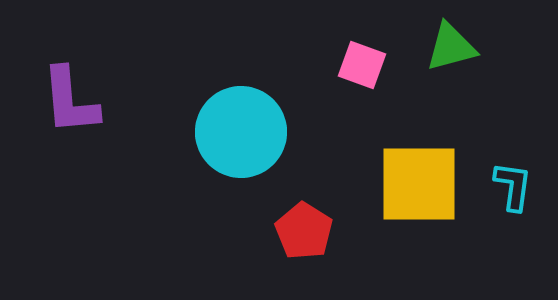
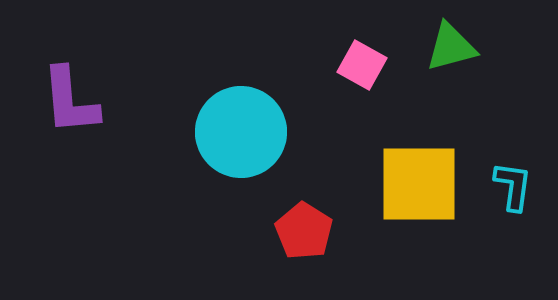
pink square: rotated 9 degrees clockwise
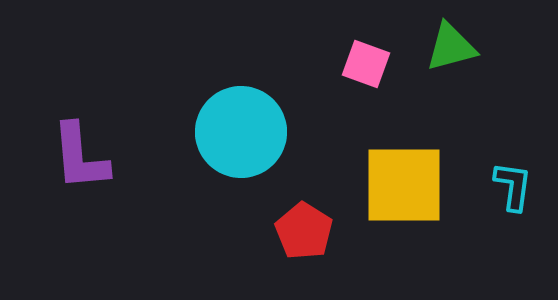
pink square: moved 4 px right, 1 px up; rotated 9 degrees counterclockwise
purple L-shape: moved 10 px right, 56 px down
yellow square: moved 15 px left, 1 px down
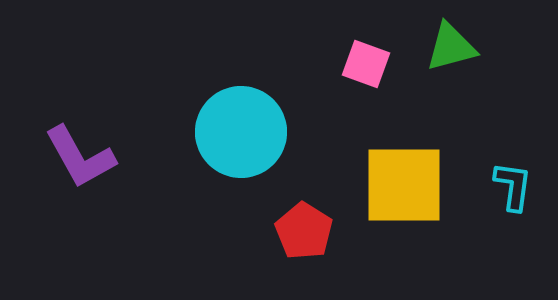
purple L-shape: rotated 24 degrees counterclockwise
